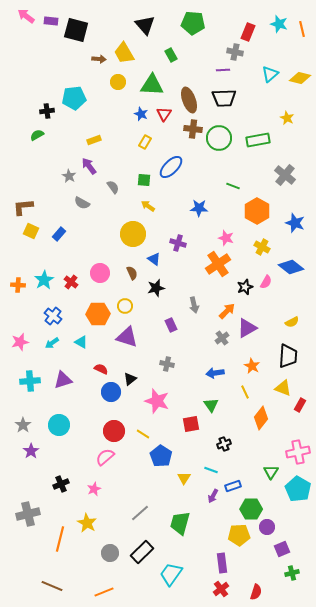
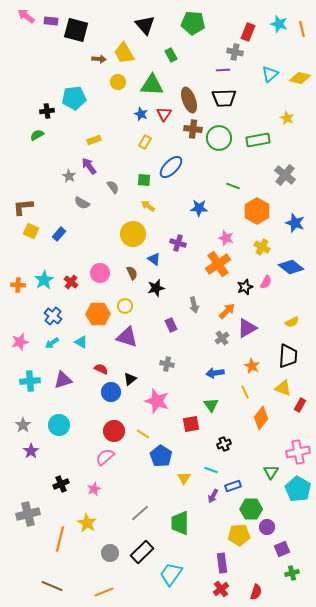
green trapezoid at (180, 523): rotated 15 degrees counterclockwise
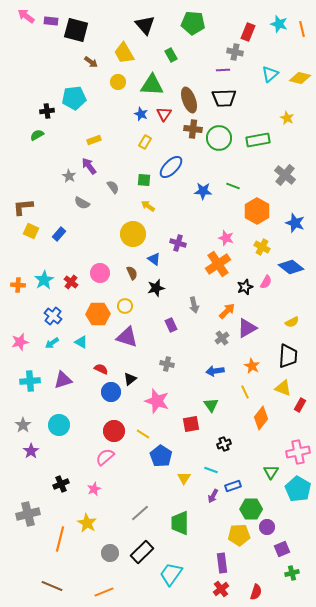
brown arrow at (99, 59): moved 8 px left, 3 px down; rotated 32 degrees clockwise
blue star at (199, 208): moved 4 px right, 17 px up
blue arrow at (215, 373): moved 2 px up
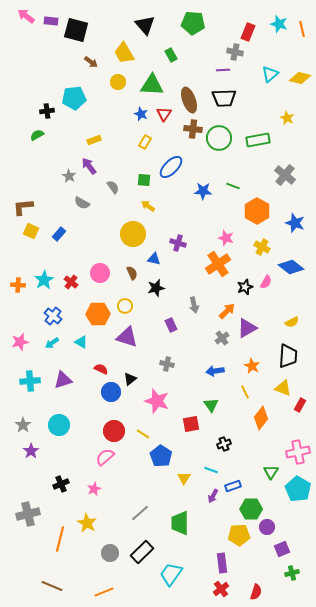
blue triangle at (154, 259): rotated 24 degrees counterclockwise
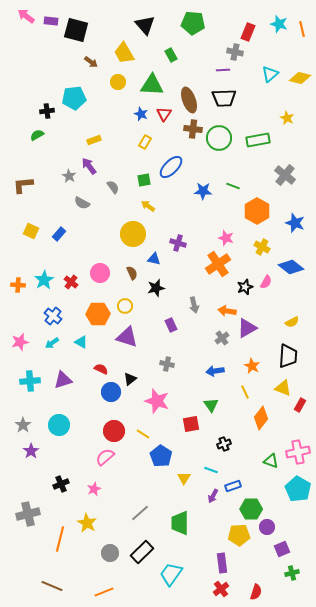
green square at (144, 180): rotated 16 degrees counterclockwise
brown L-shape at (23, 207): moved 22 px up
orange arrow at (227, 311): rotated 126 degrees counterclockwise
green triangle at (271, 472): moved 11 px up; rotated 42 degrees counterclockwise
